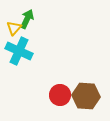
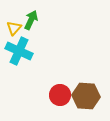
green arrow: moved 4 px right, 1 px down
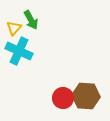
green arrow: rotated 126 degrees clockwise
red circle: moved 3 px right, 3 px down
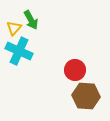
red circle: moved 12 px right, 28 px up
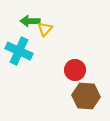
green arrow: moved 1 px left, 1 px down; rotated 120 degrees clockwise
yellow triangle: moved 31 px right, 1 px down
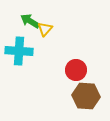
green arrow: rotated 30 degrees clockwise
cyan cross: rotated 20 degrees counterclockwise
red circle: moved 1 px right
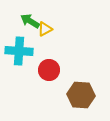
yellow triangle: rotated 21 degrees clockwise
red circle: moved 27 px left
brown hexagon: moved 5 px left, 1 px up
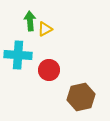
green arrow: rotated 54 degrees clockwise
cyan cross: moved 1 px left, 4 px down
brown hexagon: moved 2 px down; rotated 16 degrees counterclockwise
